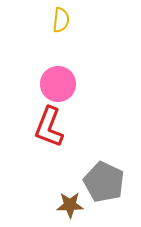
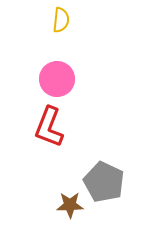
pink circle: moved 1 px left, 5 px up
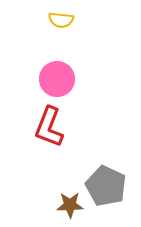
yellow semicircle: rotated 90 degrees clockwise
gray pentagon: moved 2 px right, 4 px down
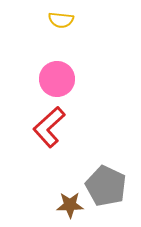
red L-shape: rotated 27 degrees clockwise
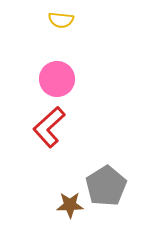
gray pentagon: rotated 15 degrees clockwise
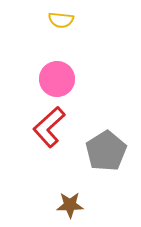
gray pentagon: moved 35 px up
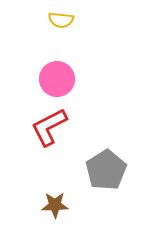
red L-shape: rotated 15 degrees clockwise
gray pentagon: moved 19 px down
brown star: moved 15 px left
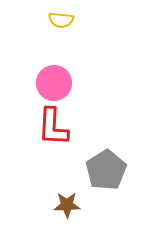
pink circle: moved 3 px left, 4 px down
red L-shape: moved 4 px right; rotated 60 degrees counterclockwise
brown star: moved 12 px right
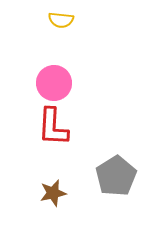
gray pentagon: moved 10 px right, 6 px down
brown star: moved 14 px left, 12 px up; rotated 12 degrees counterclockwise
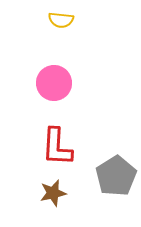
red L-shape: moved 4 px right, 20 px down
